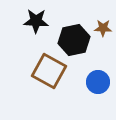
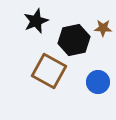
black star: rotated 25 degrees counterclockwise
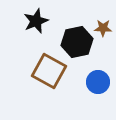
black hexagon: moved 3 px right, 2 px down
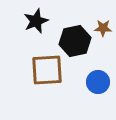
black hexagon: moved 2 px left, 1 px up
brown square: moved 2 px left, 1 px up; rotated 32 degrees counterclockwise
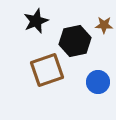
brown star: moved 1 px right, 3 px up
brown square: rotated 16 degrees counterclockwise
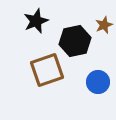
brown star: rotated 24 degrees counterclockwise
